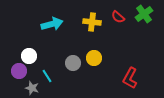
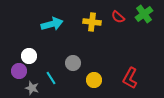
yellow circle: moved 22 px down
cyan line: moved 4 px right, 2 px down
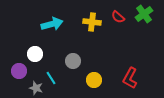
white circle: moved 6 px right, 2 px up
gray circle: moved 2 px up
gray star: moved 4 px right
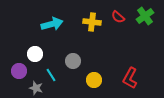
green cross: moved 1 px right, 2 px down
cyan line: moved 3 px up
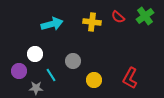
gray star: rotated 16 degrees counterclockwise
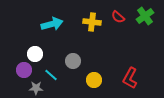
purple circle: moved 5 px right, 1 px up
cyan line: rotated 16 degrees counterclockwise
